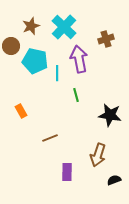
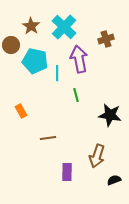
brown star: rotated 18 degrees counterclockwise
brown circle: moved 1 px up
brown line: moved 2 px left; rotated 14 degrees clockwise
brown arrow: moved 1 px left, 1 px down
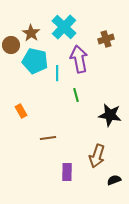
brown star: moved 7 px down
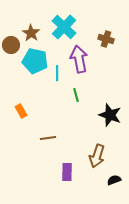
brown cross: rotated 35 degrees clockwise
black star: rotated 10 degrees clockwise
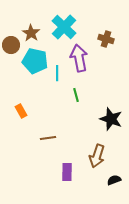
purple arrow: moved 1 px up
black star: moved 1 px right, 4 px down
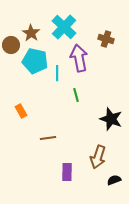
brown arrow: moved 1 px right, 1 px down
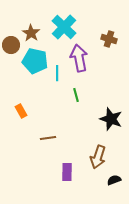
brown cross: moved 3 px right
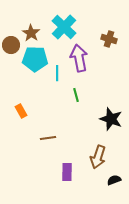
cyan pentagon: moved 2 px up; rotated 10 degrees counterclockwise
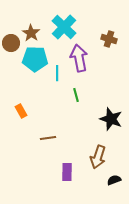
brown circle: moved 2 px up
